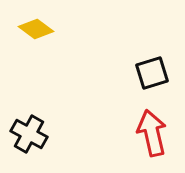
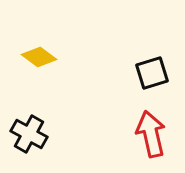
yellow diamond: moved 3 px right, 28 px down
red arrow: moved 1 px left, 1 px down
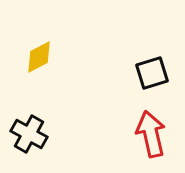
yellow diamond: rotated 64 degrees counterclockwise
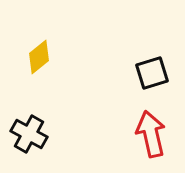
yellow diamond: rotated 12 degrees counterclockwise
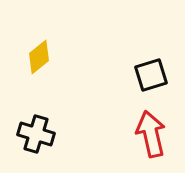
black square: moved 1 px left, 2 px down
black cross: moved 7 px right; rotated 12 degrees counterclockwise
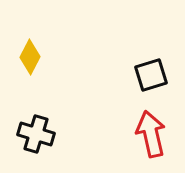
yellow diamond: moved 9 px left; rotated 24 degrees counterclockwise
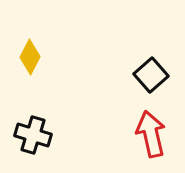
black square: rotated 24 degrees counterclockwise
black cross: moved 3 px left, 1 px down
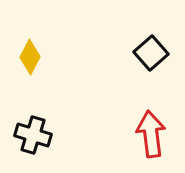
black square: moved 22 px up
red arrow: rotated 6 degrees clockwise
